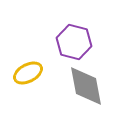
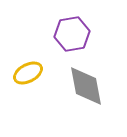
purple hexagon: moved 2 px left, 8 px up; rotated 24 degrees counterclockwise
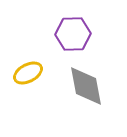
purple hexagon: moved 1 px right; rotated 8 degrees clockwise
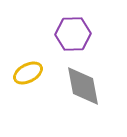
gray diamond: moved 3 px left
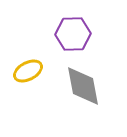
yellow ellipse: moved 2 px up
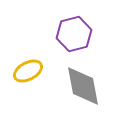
purple hexagon: moved 1 px right; rotated 12 degrees counterclockwise
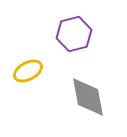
gray diamond: moved 5 px right, 11 px down
